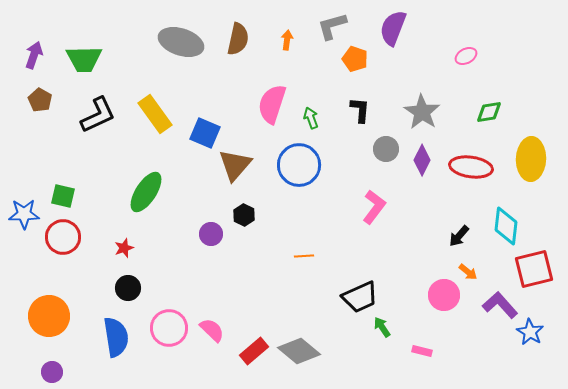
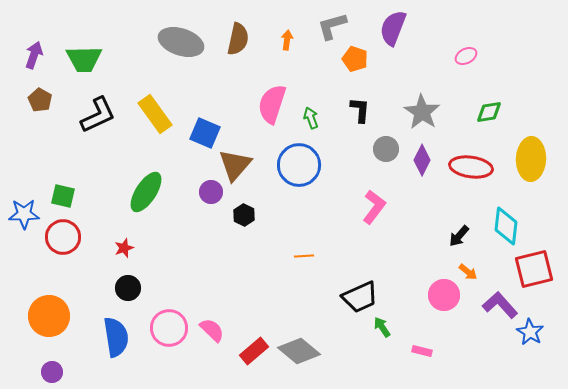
purple circle at (211, 234): moved 42 px up
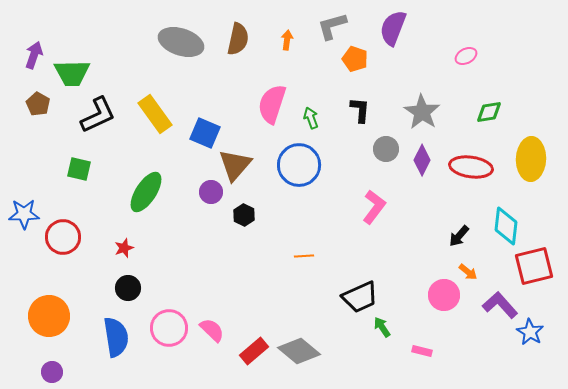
green trapezoid at (84, 59): moved 12 px left, 14 px down
brown pentagon at (40, 100): moved 2 px left, 4 px down
green square at (63, 196): moved 16 px right, 27 px up
red square at (534, 269): moved 3 px up
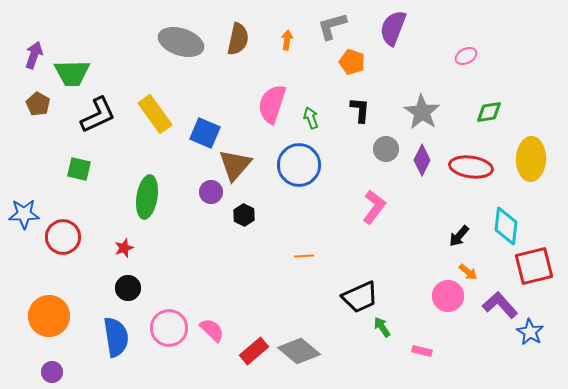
orange pentagon at (355, 59): moved 3 px left, 3 px down
green ellipse at (146, 192): moved 1 px right, 5 px down; rotated 24 degrees counterclockwise
pink circle at (444, 295): moved 4 px right, 1 px down
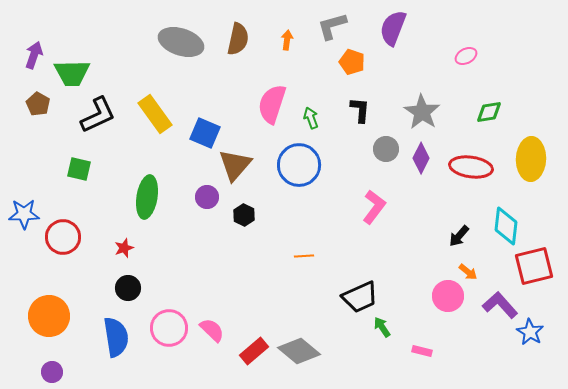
purple diamond at (422, 160): moved 1 px left, 2 px up
purple circle at (211, 192): moved 4 px left, 5 px down
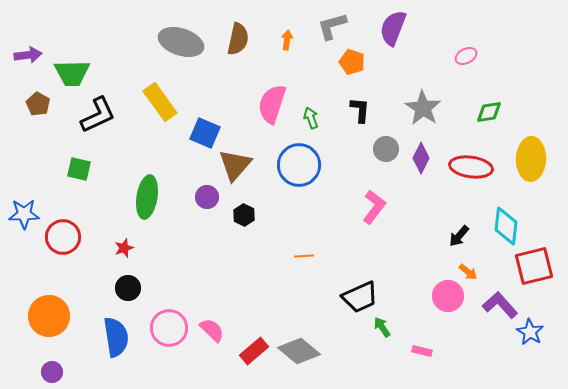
purple arrow at (34, 55): moved 6 px left; rotated 64 degrees clockwise
gray star at (422, 112): moved 1 px right, 4 px up
yellow rectangle at (155, 114): moved 5 px right, 12 px up
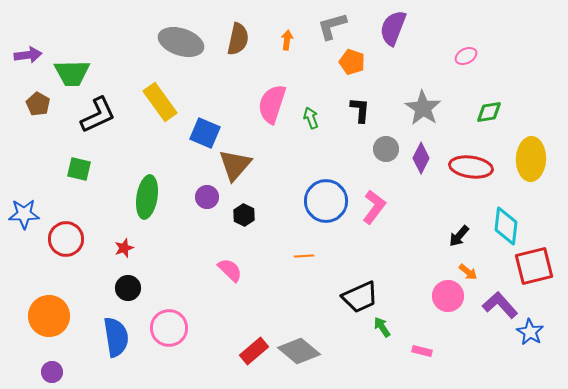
blue circle at (299, 165): moved 27 px right, 36 px down
red circle at (63, 237): moved 3 px right, 2 px down
pink semicircle at (212, 330): moved 18 px right, 60 px up
